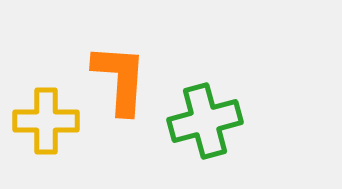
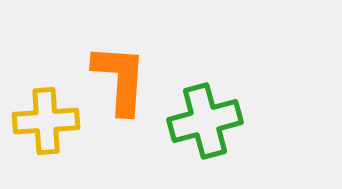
yellow cross: rotated 4 degrees counterclockwise
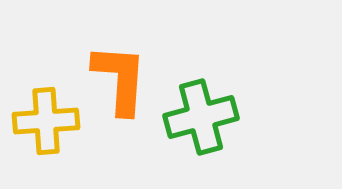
green cross: moved 4 px left, 4 px up
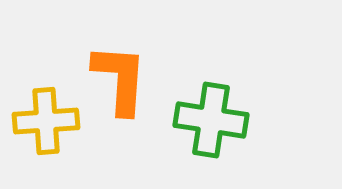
green cross: moved 10 px right, 3 px down; rotated 24 degrees clockwise
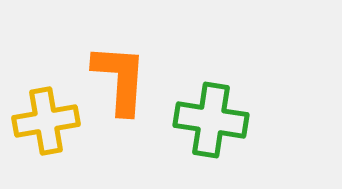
yellow cross: rotated 6 degrees counterclockwise
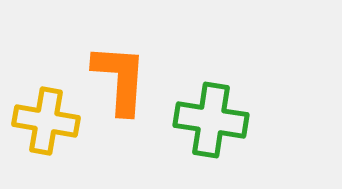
yellow cross: rotated 20 degrees clockwise
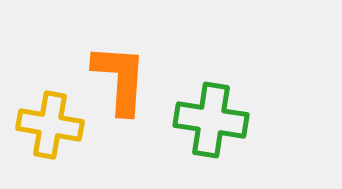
yellow cross: moved 4 px right, 4 px down
